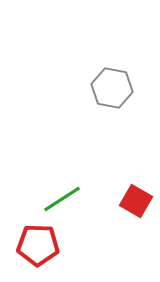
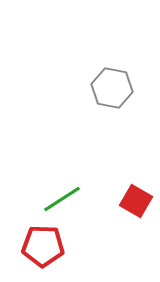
red pentagon: moved 5 px right, 1 px down
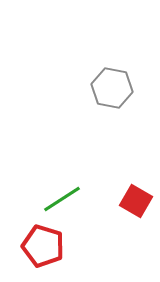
red pentagon: rotated 15 degrees clockwise
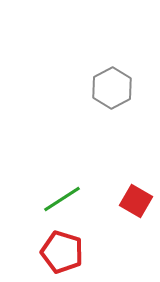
gray hexagon: rotated 21 degrees clockwise
red pentagon: moved 19 px right, 6 px down
